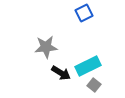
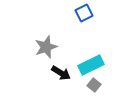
gray star: rotated 15 degrees counterclockwise
cyan rectangle: moved 3 px right, 1 px up
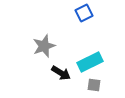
gray star: moved 2 px left, 1 px up
cyan rectangle: moved 1 px left, 3 px up
gray square: rotated 32 degrees counterclockwise
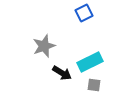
black arrow: moved 1 px right
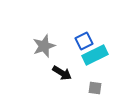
blue square: moved 28 px down
cyan rectangle: moved 5 px right, 7 px up
gray square: moved 1 px right, 3 px down
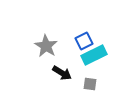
gray star: moved 2 px right; rotated 20 degrees counterclockwise
cyan rectangle: moved 1 px left
gray square: moved 5 px left, 4 px up
